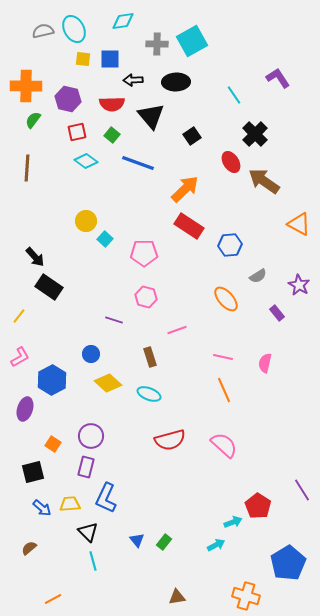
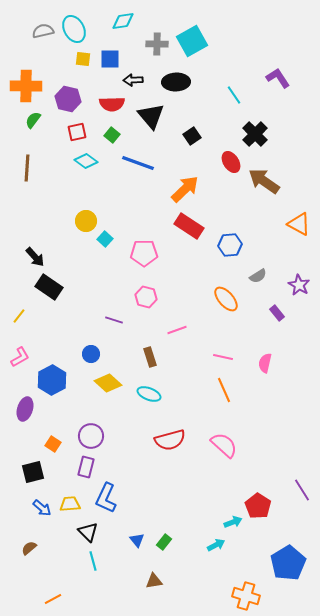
brown triangle at (177, 597): moved 23 px left, 16 px up
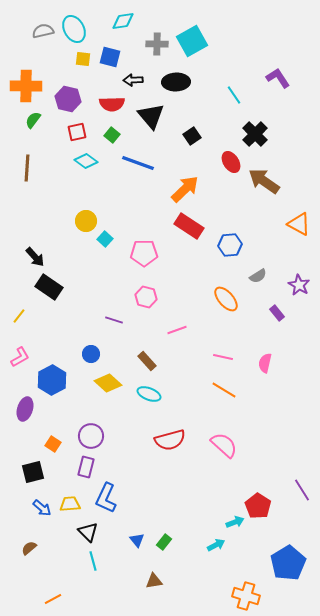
blue square at (110, 59): moved 2 px up; rotated 15 degrees clockwise
brown rectangle at (150, 357): moved 3 px left, 4 px down; rotated 24 degrees counterclockwise
orange line at (224, 390): rotated 35 degrees counterclockwise
cyan arrow at (233, 522): moved 2 px right
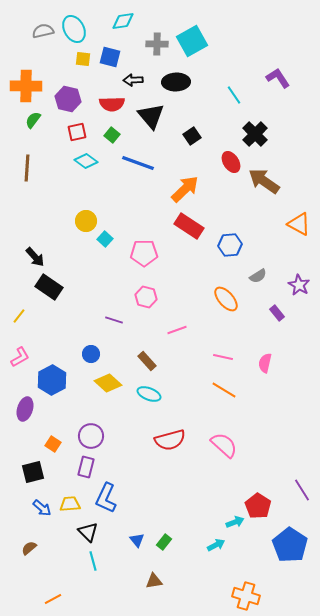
blue pentagon at (288, 563): moved 2 px right, 18 px up; rotated 8 degrees counterclockwise
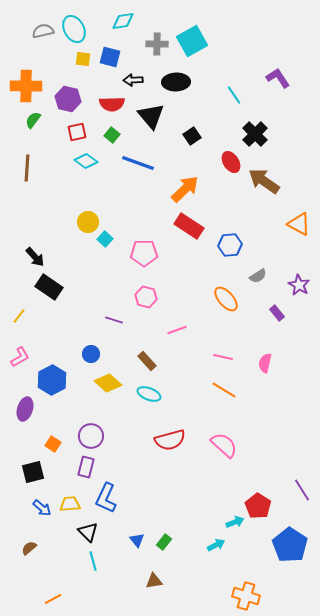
yellow circle at (86, 221): moved 2 px right, 1 px down
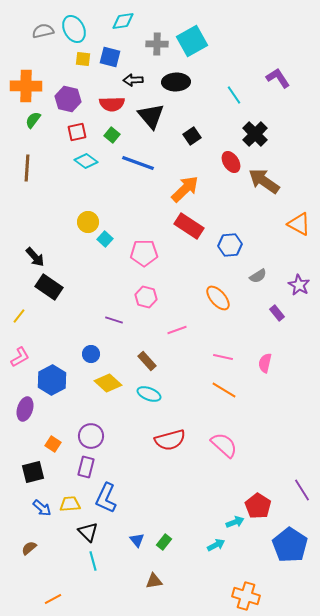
orange ellipse at (226, 299): moved 8 px left, 1 px up
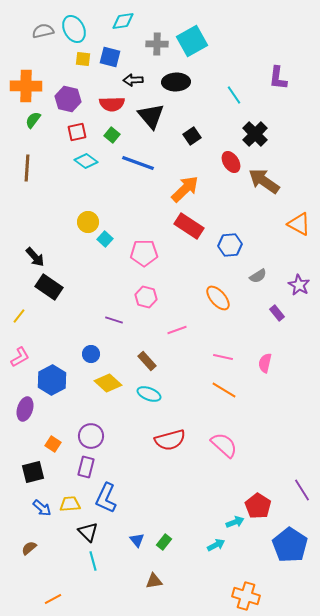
purple L-shape at (278, 78): rotated 140 degrees counterclockwise
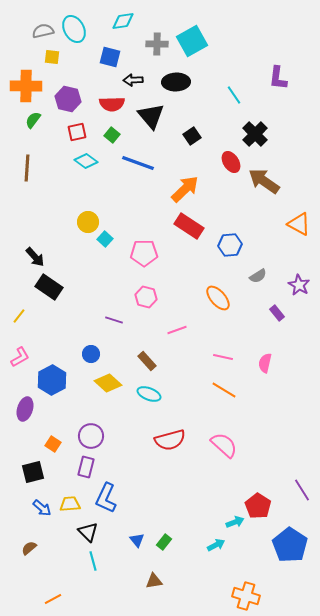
yellow square at (83, 59): moved 31 px left, 2 px up
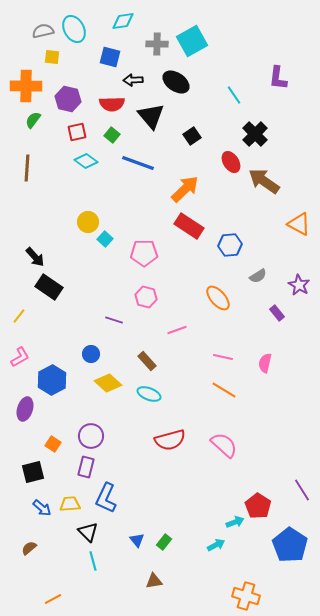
black ellipse at (176, 82): rotated 36 degrees clockwise
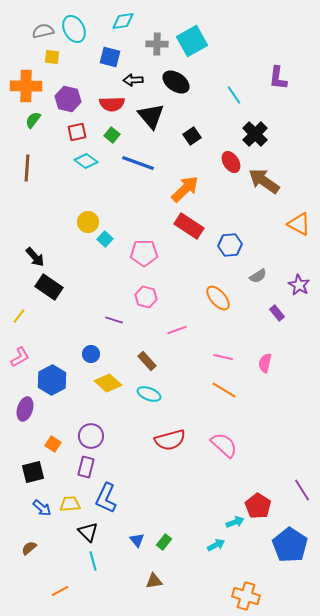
orange line at (53, 599): moved 7 px right, 8 px up
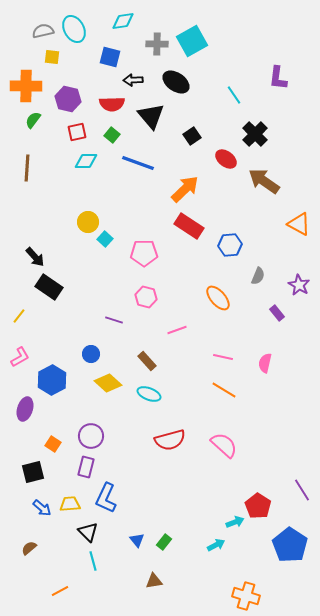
cyan diamond at (86, 161): rotated 35 degrees counterclockwise
red ellipse at (231, 162): moved 5 px left, 3 px up; rotated 20 degrees counterclockwise
gray semicircle at (258, 276): rotated 36 degrees counterclockwise
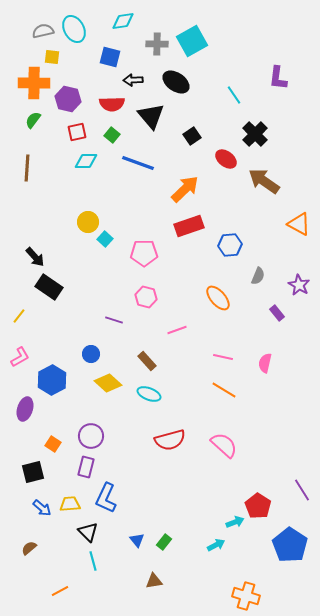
orange cross at (26, 86): moved 8 px right, 3 px up
red rectangle at (189, 226): rotated 52 degrees counterclockwise
